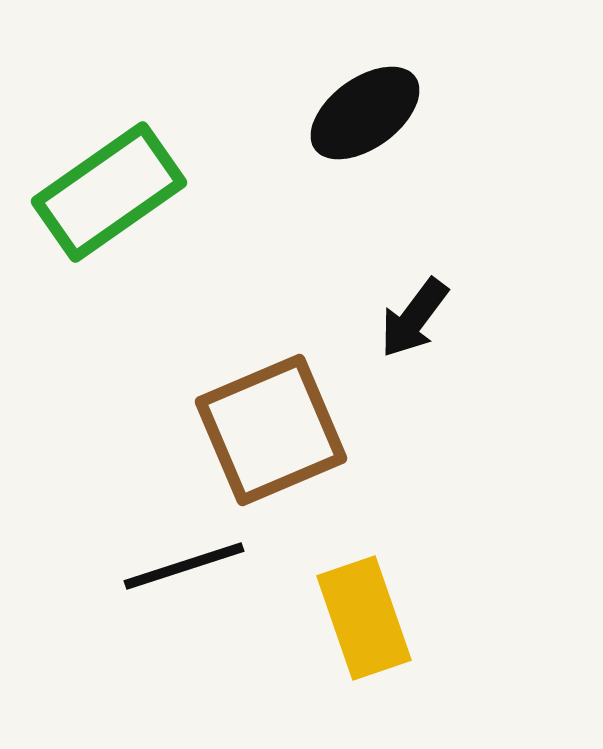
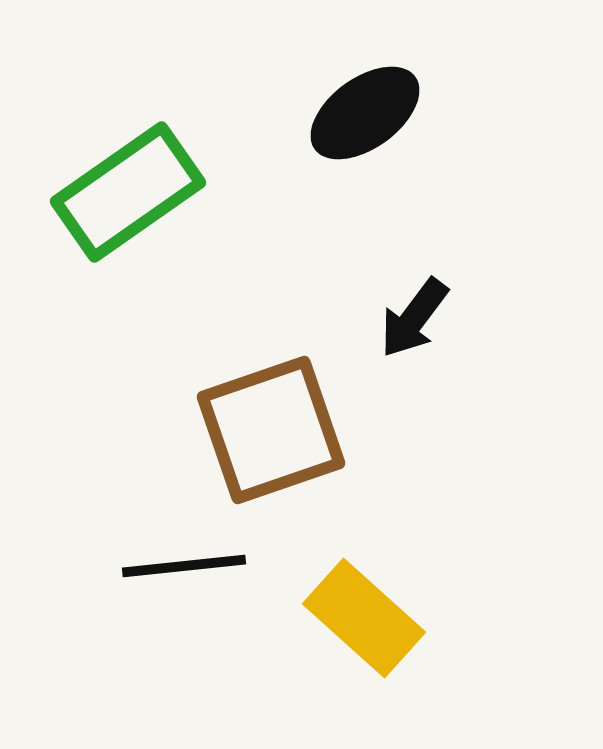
green rectangle: moved 19 px right
brown square: rotated 4 degrees clockwise
black line: rotated 12 degrees clockwise
yellow rectangle: rotated 29 degrees counterclockwise
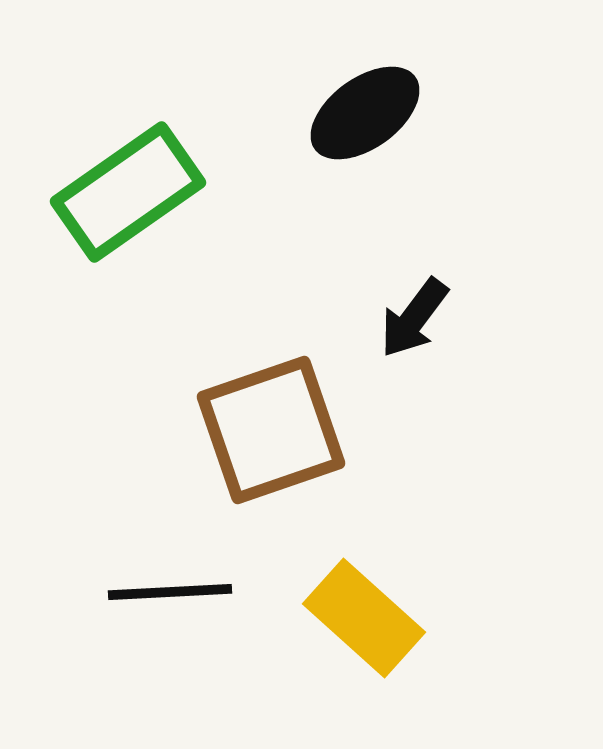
black line: moved 14 px left, 26 px down; rotated 3 degrees clockwise
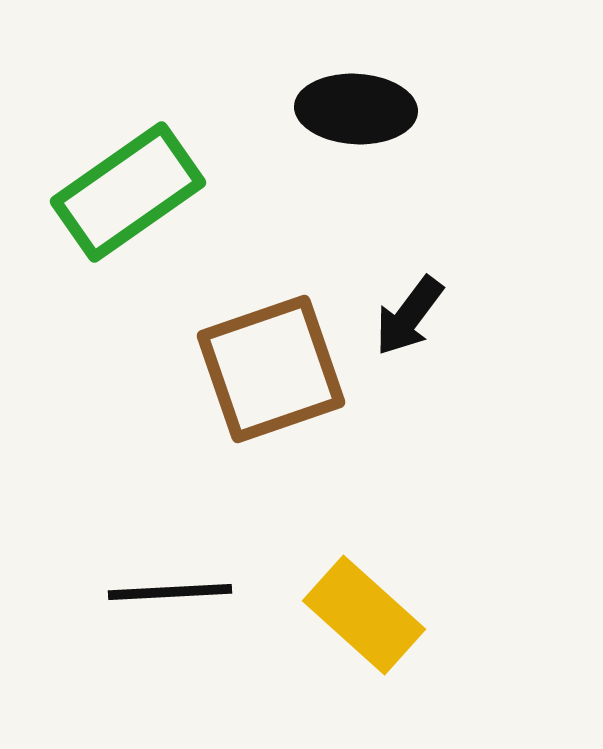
black ellipse: moved 9 px left, 4 px up; rotated 39 degrees clockwise
black arrow: moved 5 px left, 2 px up
brown square: moved 61 px up
yellow rectangle: moved 3 px up
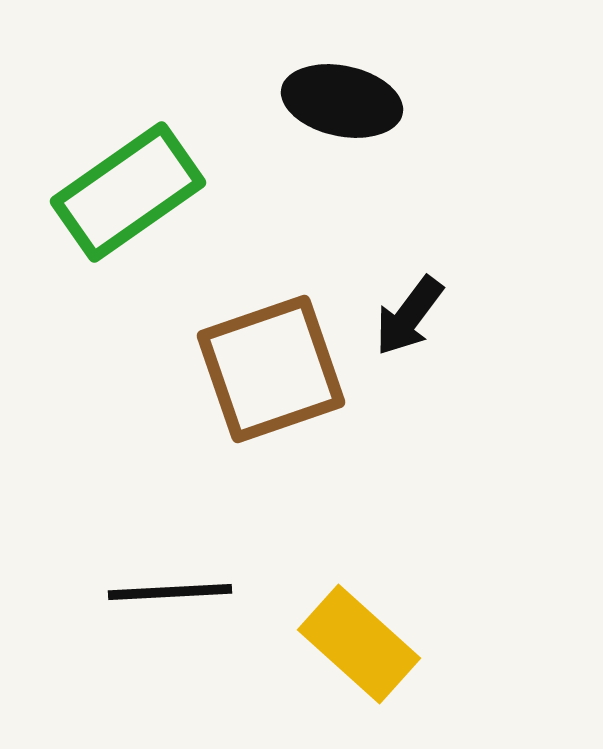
black ellipse: moved 14 px left, 8 px up; rotated 9 degrees clockwise
yellow rectangle: moved 5 px left, 29 px down
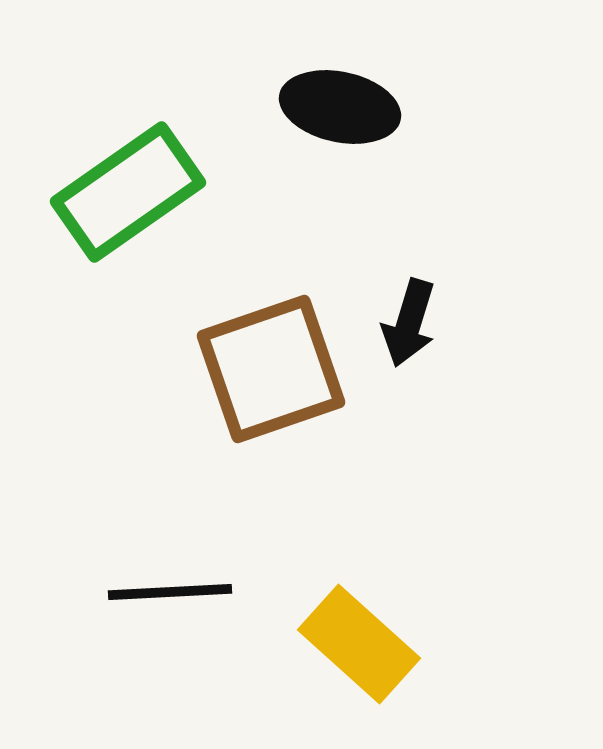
black ellipse: moved 2 px left, 6 px down
black arrow: moved 7 px down; rotated 20 degrees counterclockwise
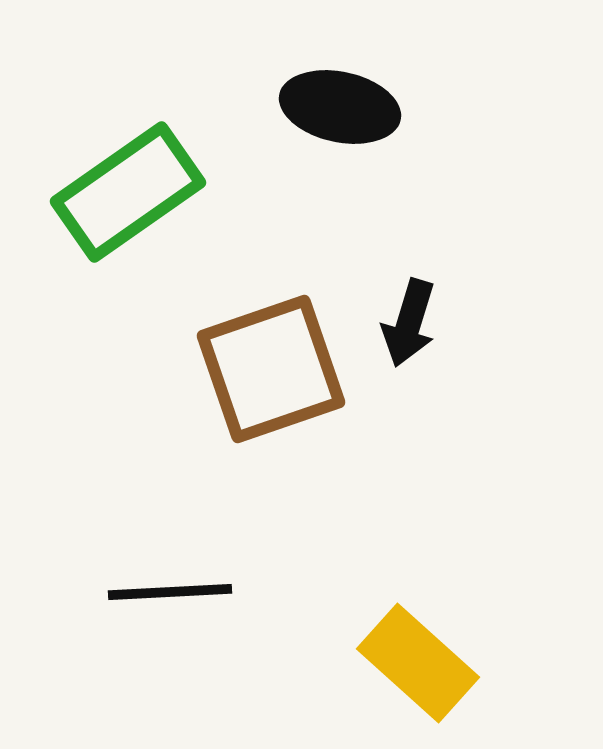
yellow rectangle: moved 59 px right, 19 px down
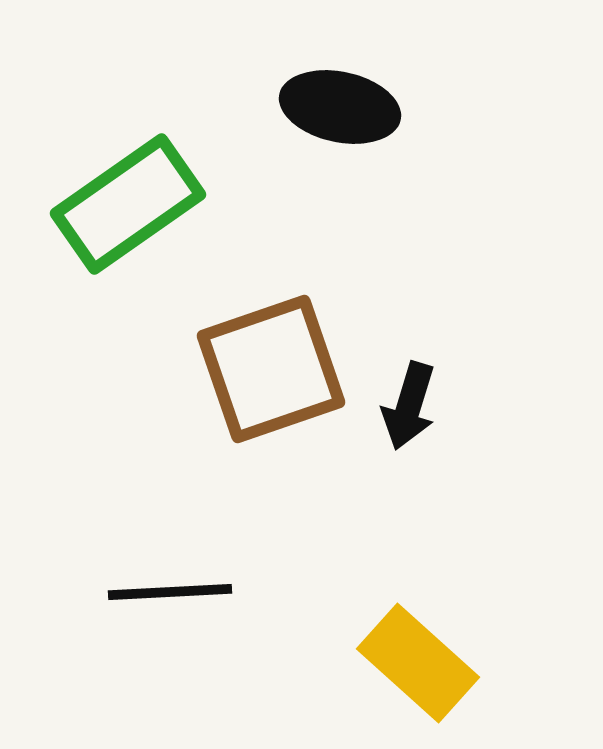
green rectangle: moved 12 px down
black arrow: moved 83 px down
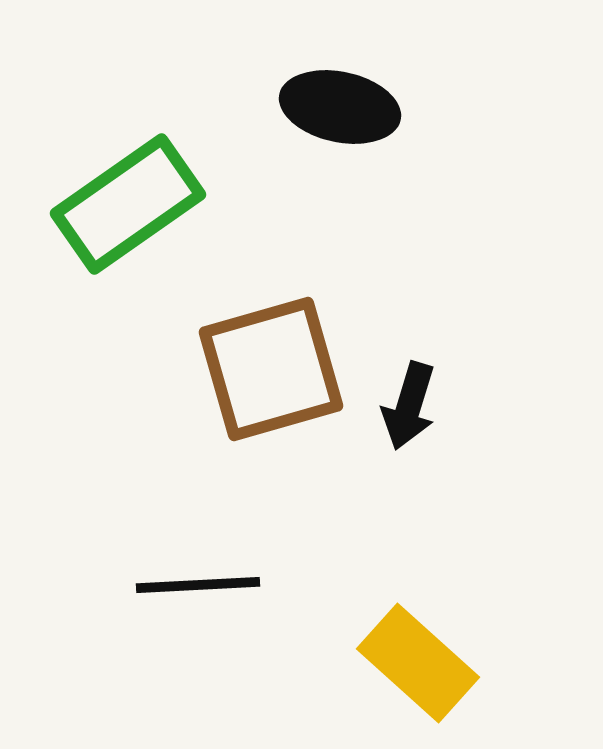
brown square: rotated 3 degrees clockwise
black line: moved 28 px right, 7 px up
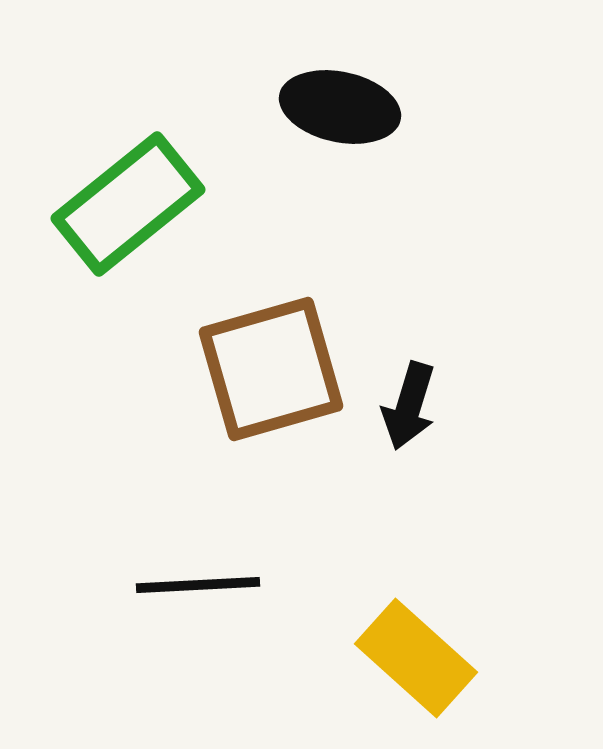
green rectangle: rotated 4 degrees counterclockwise
yellow rectangle: moved 2 px left, 5 px up
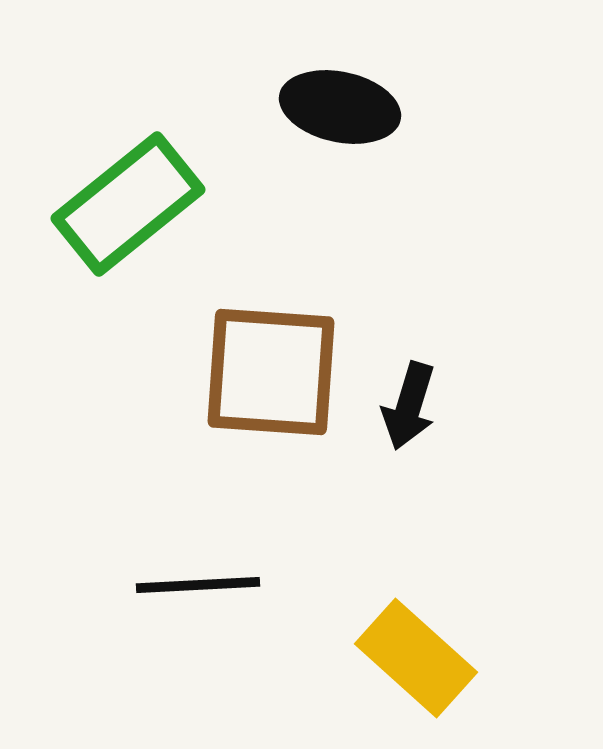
brown square: moved 3 px down; rotated 20 degrees clockwise
